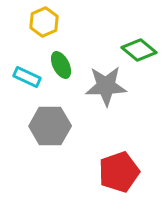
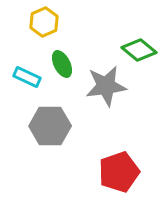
green ellipse: moved 1 px right, 1 px up
gray star: rotated 6 degrees counterclockwise
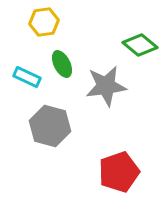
yellow hexagon: rotated 16 degrees clockwise
green diamond: moved 1 px right, 5 px up
gray hexagon: rotated 15 degrees clockwise
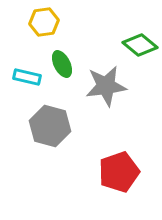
cyan rectangle: rotated 12 degrees counterclockwise
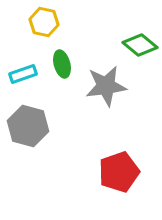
yellow hexagon: rotated 20 degrees clockwise
green ellipse: rotated 12 degrees clockwise
cyan rectangle: moved 4 px left, 3 px up; rotated 32 degrees counterclockwise
gray hexagon: moved 22 px left
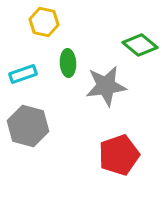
green ellipse: moved 6 px right, 1 px up; rotated 12 degrees clockwise
red pentagon: moved 17 px up
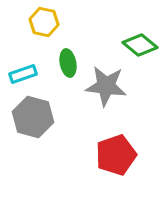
green ellipse: rotated 8 degrees counterclockwise
gray star: rotated 15 degrees clockwise
gray hexagon: moved 5 px right, 9 px up
red pentagon: moved 3 px left
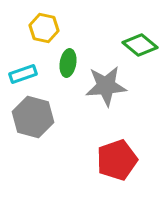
yellow hexagon: moved 6 px down
green ellipse: rotated 20 degrees clockwise
gray star: rotated 12 degrees counterclockwise
red pentagon: moved 1 px right, 5 px down
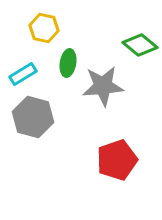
cyan rectangle: rotated 12 degrees counterclockwise
gray star: moved 3 px left
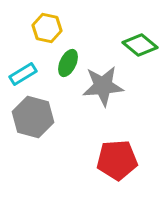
yellow hexagon: moved 3 px right
green ellipse: rotated 16 degrees clockwise
red pentagon: rotated 15 degrees clockwise
